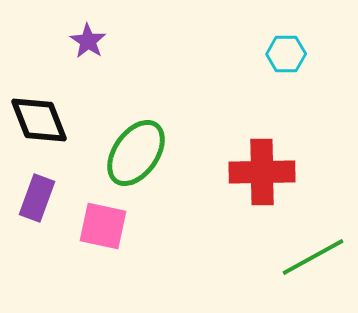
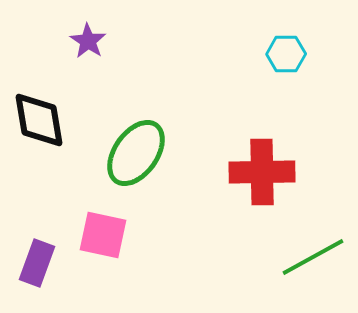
black diamond: rotated 12 degrees clockwise
purple rectangle: moved 65 px down
pink square: moved 9 px down
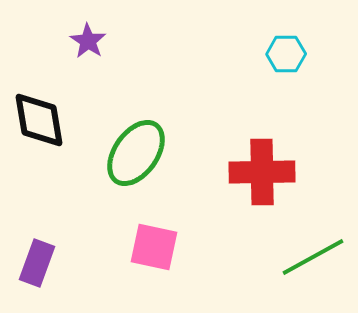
pink square: moved 51 px right, 12 px down
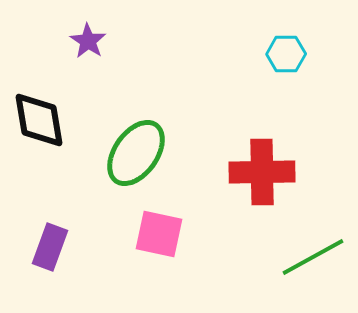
pink square: moved 5 px right, 13 px up
purple rectangle: moved 13 px right, 16 px up
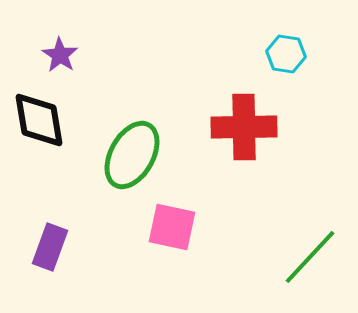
purple star: moved 28 px left, 14 px down
cyan hexagon: rotated 9 degrees clockwise
green ellipse: moved 4 px left, 2 px down; rotated 6 degrees counterclockwise
red cross: moved 18 px left, 45 px up
pink square: moved 13 px right, 7 px up
green line: moved 3 px left; rotated 18 degrees counterclockwise
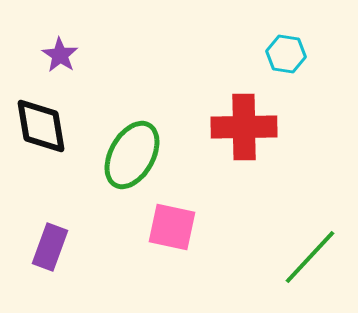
black diamond: moved 2 px right, 6 px down
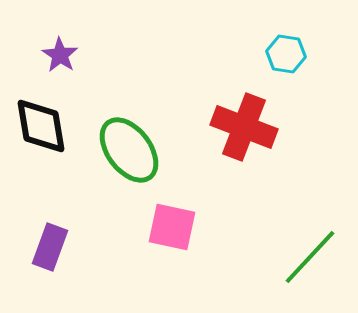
red cross: rotated 22 degrees clockwise
green ellipse: moved 3 px left, 5 px up; rotated 66 degrees counterclockwise
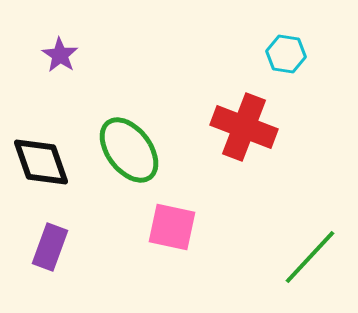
black diamond: moved 36 px down; rotated 10 degrees counterclockwise
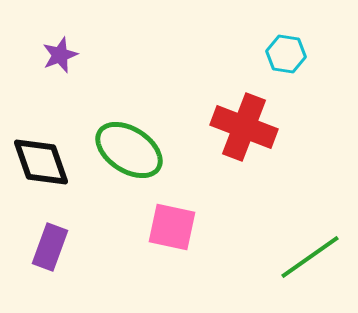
purple star: rotated 18 degrees clockwise
green ellipse: rotated 20 degrees counterclockwise
green line: rotated 12 degrees clockwise
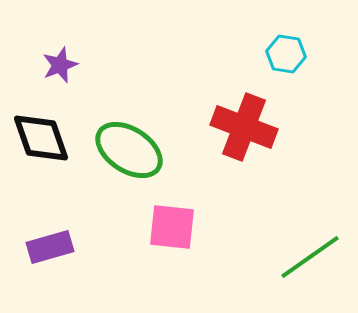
purple star: moved 10 px down
black diamond: moved 24 px up
pink square: rotated 6 degrees counterclockwise
purple rectangle: rotated 54 degrees clockwise
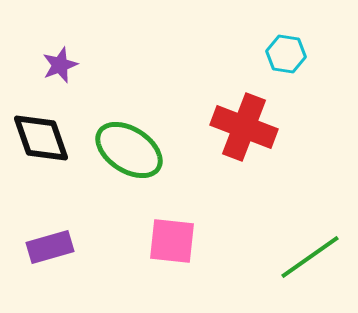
pink square: moved 14 px down
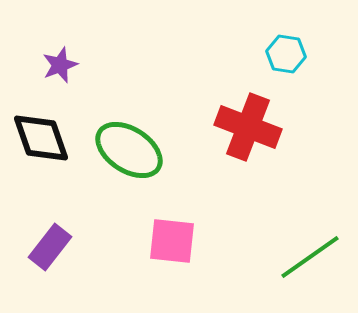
red cross: moved 4 px right
purple rectangle: rotated 36 degrees counterclockwise
